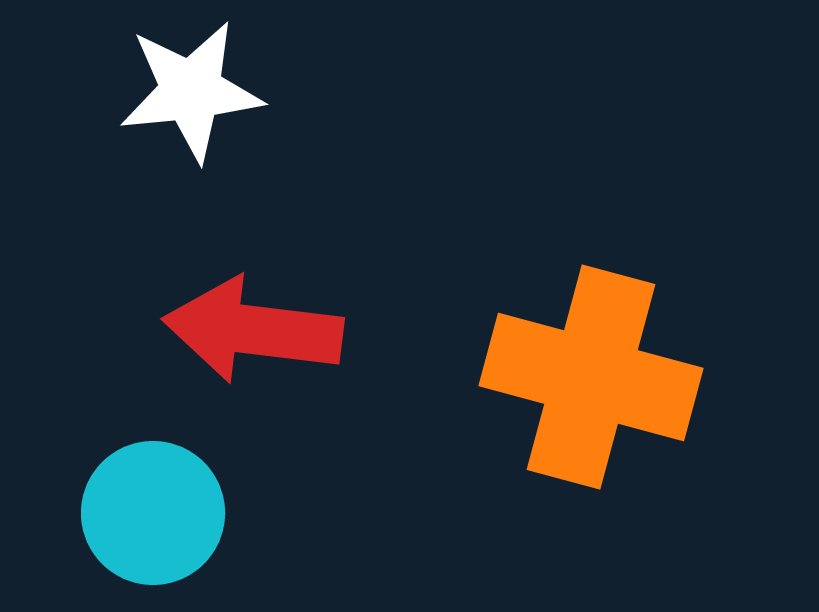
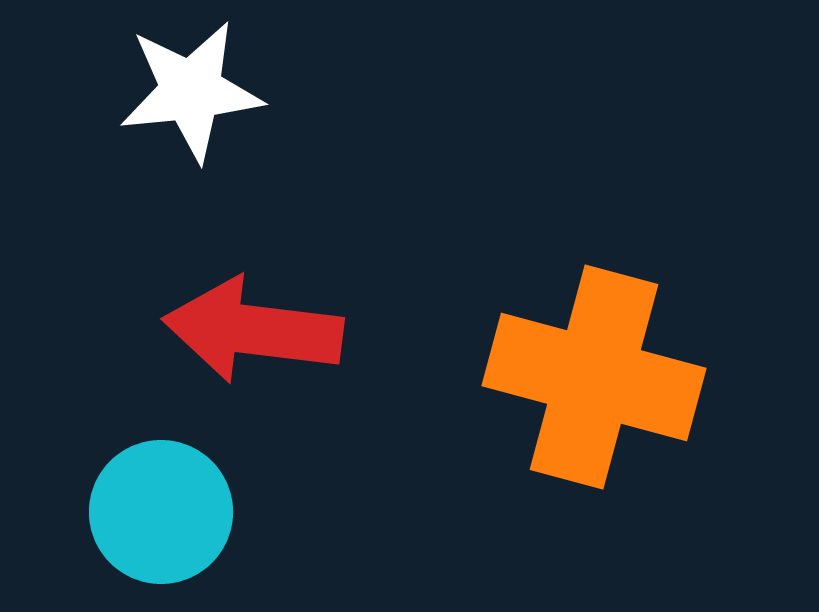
orange cross: moved 3 px right
cyan circle: moved 8 px right, 1 px up
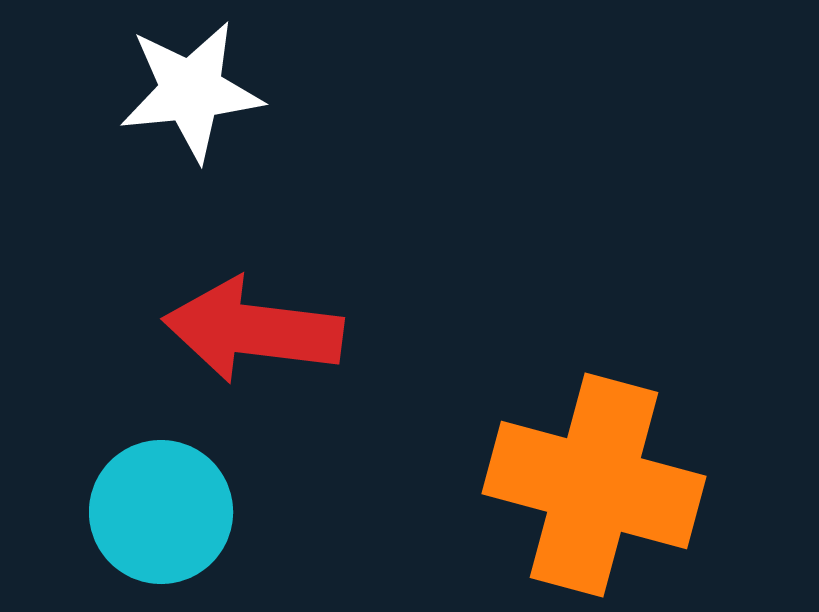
orange cross: moved 108 px down
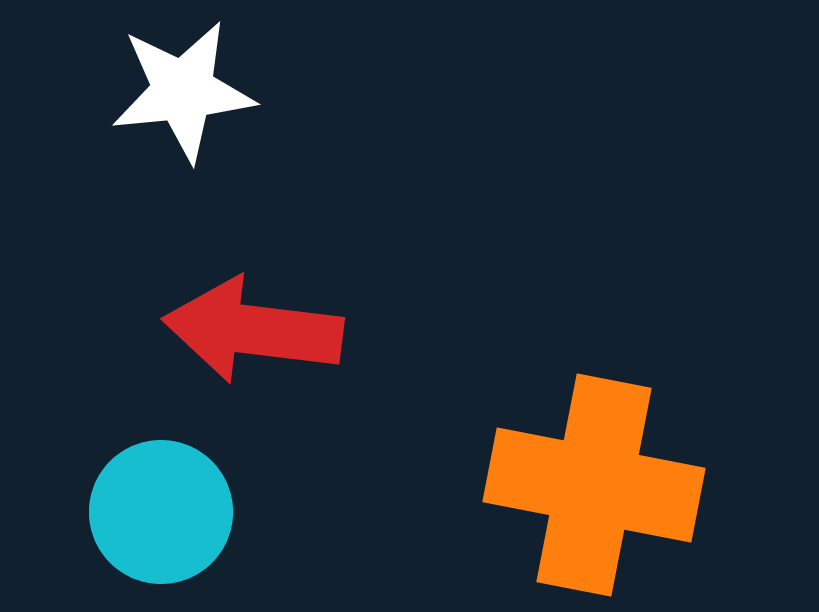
white star: moved 8 px left
orange cross: rotated 4 degrees counterclockwise
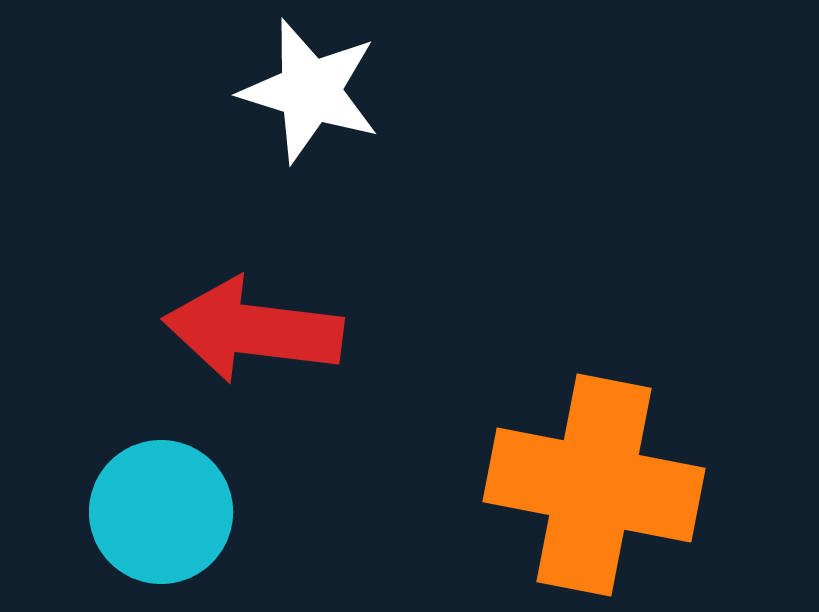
white star: moved 127 px right; rotated 23 degrees clockwise
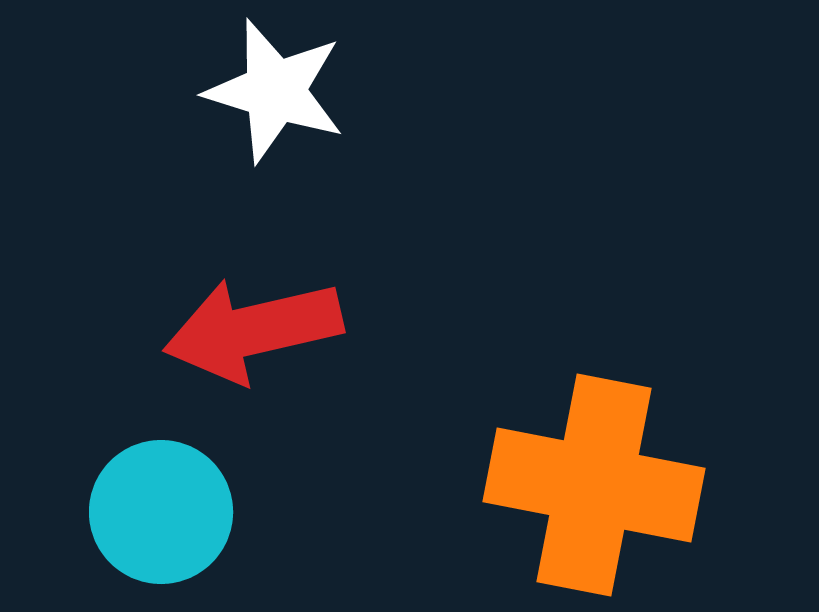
white star: moved 35 px left
red arrow: rotated 20 degrees counterclockwise
